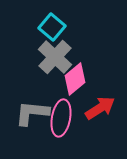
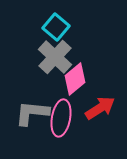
cyan square: moved 4 px right
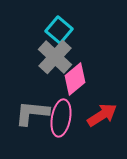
cyan square: moved 3 px right, 3 px down
red arrow: moved 2 px right, 7 px down
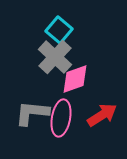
pink diamond: rotated 20 degrees clockwise
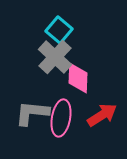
pink diamond: moved 3 px right, 1 px up; rotated 68 degrees counterclockwise
